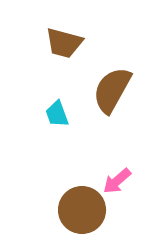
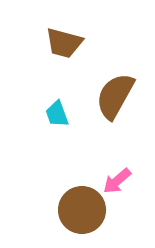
brown semicircle: moved 3 px right, 6 px down
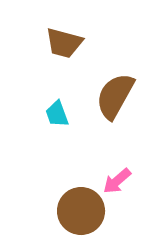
brown circle: moved 1 px left, 1 px down
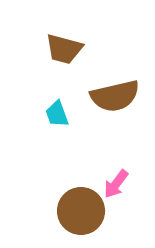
brown trapezoid: moved 6 px down
brown semicircle: rotated 132 degrees counterclockwise
pink arrow: moved 1 px left, 3 px down; rotated 12 degrees counterclockwise
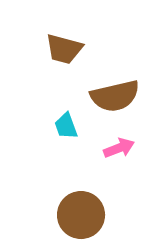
cyan trapezoid: moved 9 px right, 12 px down
pink arrow: moved 3 px right, 36 px up; rotated 148 degrees counterclockwise
brown circle: moved 4 px down
